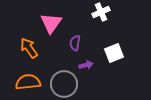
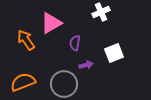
pink triangle: rotated 25 degrees clockwise
orange arrow: moved 3 px left, 8 px up
orange semicircle: moved 5 px left; rotated 15 degrees counterclockwise
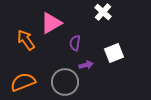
white cross: moved 2 px right; rotated 24 degrees counterclockwise
gray circle: moved 1 px right, 2 px up
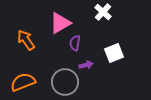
pink triangle: moved 9 px right
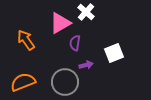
white cross: moved 17 px left
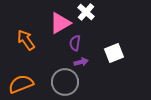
purple arrow: moved 5 px left, 3 px up
orange semicircle: moved 2 px left, 2 px down
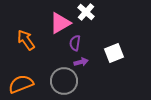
gray circle: moved 1 px left, 1 px up
